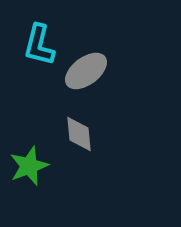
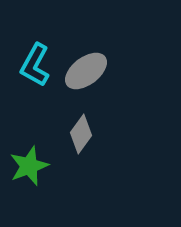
cyan L-shape: moved 4 px left, 20 px down; rotated 15 degrees clockwise
gray diamond: moved 2 px right; rotated 42 degrees clockwise
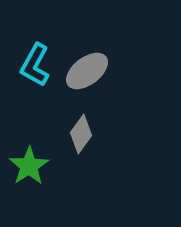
gray ellipse: moved 1 px right
green star: rotated 12 degrees counterclockwise
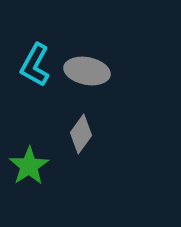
gray ellipse: rotated 48 degrees clockwise
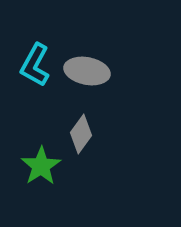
green star: moved 12 px right
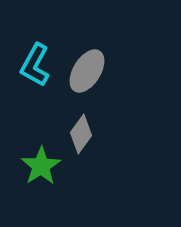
gray ellipse: rotated 69 degrees counterclockwise
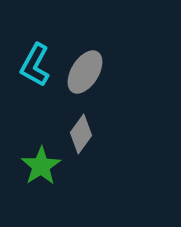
gray ellipse: moved 2 px left, 1 px down
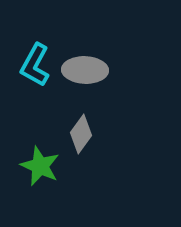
gray ellipse: moved 2 px up; rotated 60 degrees clockwise
green star: moved 1 px left; rotated 15 degrees counterclockwise
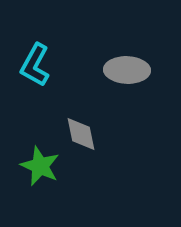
gray ellipse: moved 42 px right
gray diamond: rotated 48 degrees counterclockwise
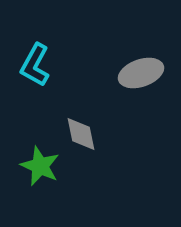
gray ellipse: moved 14 px right, 3 px down; rotated 21 degrees counterclockwise
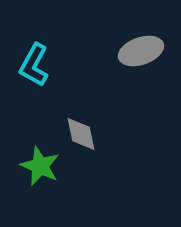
cyan L-shape: moved 1 px left
gray ellipse: moved 22 px up
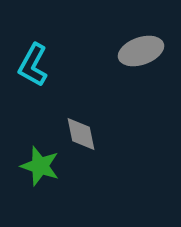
cyan L-shape: moved 1 px left
green star: rotated 6 degrees counterclockwise
